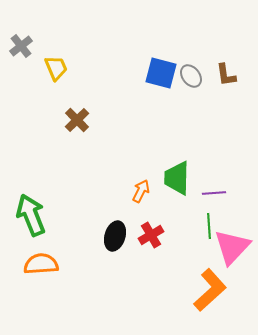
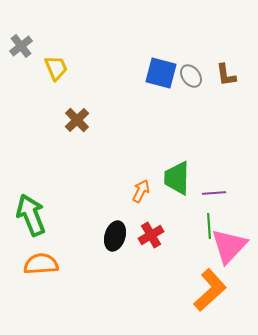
pink triangle: moved 3 px left, 1 px up
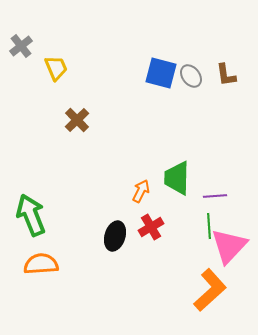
purple line: moved 1 px right, 3 px down
red cross: moved 8 px up
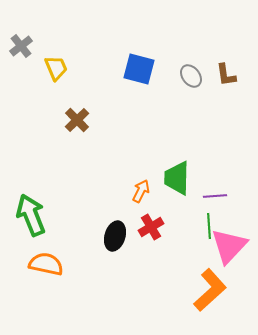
blue square: moved 22 px left, 4 px up
orange semicircle: moved 5 px right; rotated 16 degrees clockwise
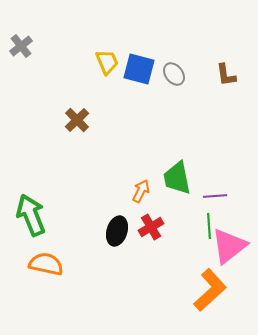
yellow trapezoid: moved 51 px right, 6 px up
gray ellipse: moved 17 px left, 2 px up
green trapezoid: rotated 12 degrees counterclockwise
black ellipse: moved 2 px right, 5 px up
pink triangle: rotated 9 degrees clockwise
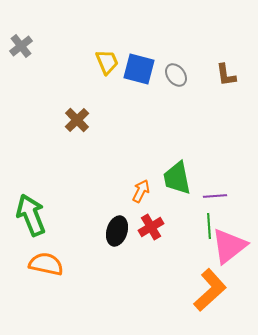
gray ellipse: moved 2 px right, 1 px down
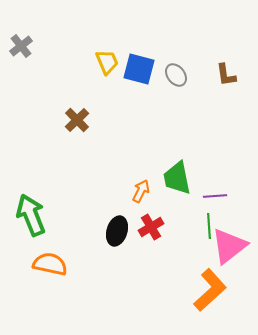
orange semicircle: moved 4 px right
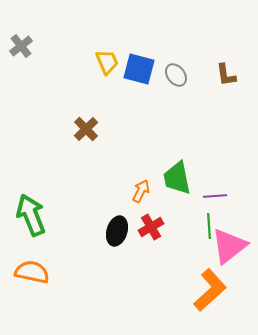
brown cross: moved 9 px right, 9 px down
orange semicircle: moved 18 px left, 8 px down
